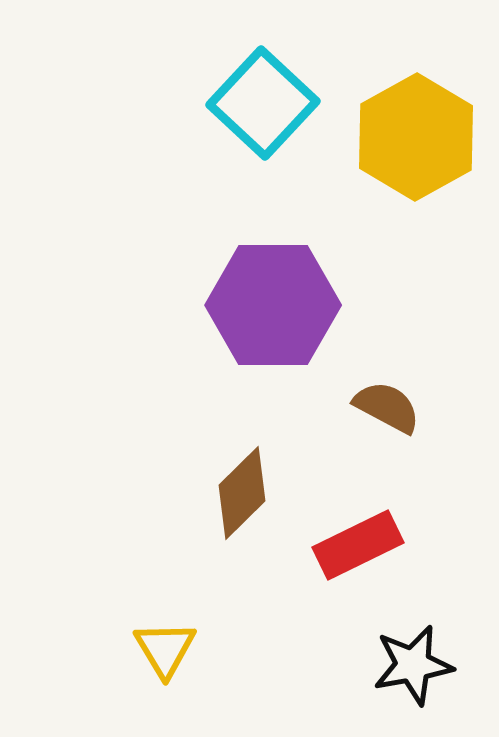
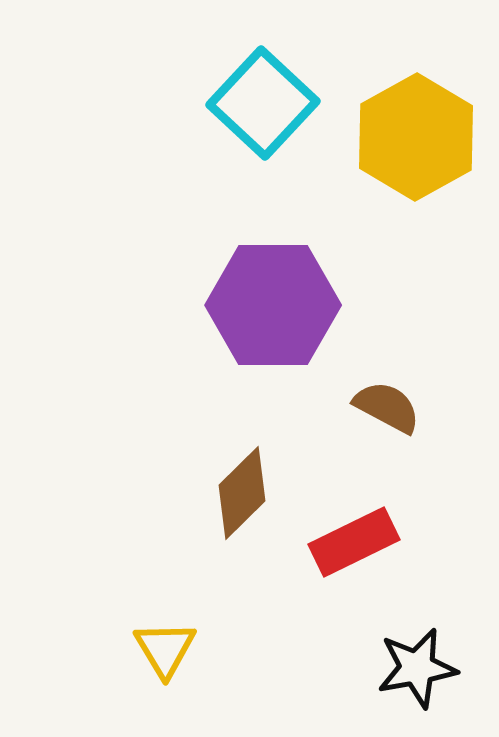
red rectangle: moved 4 px left, 3 px up
black star: moved 4 px right, 3 px down
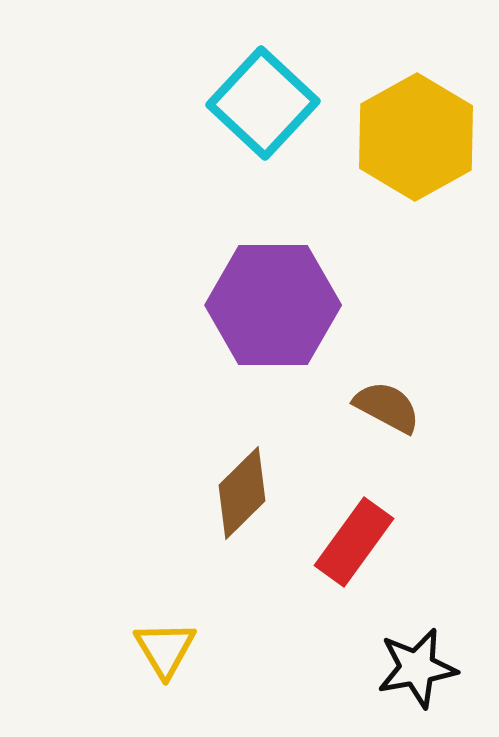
red rectangle: rotated 28 degrees counterclockwise
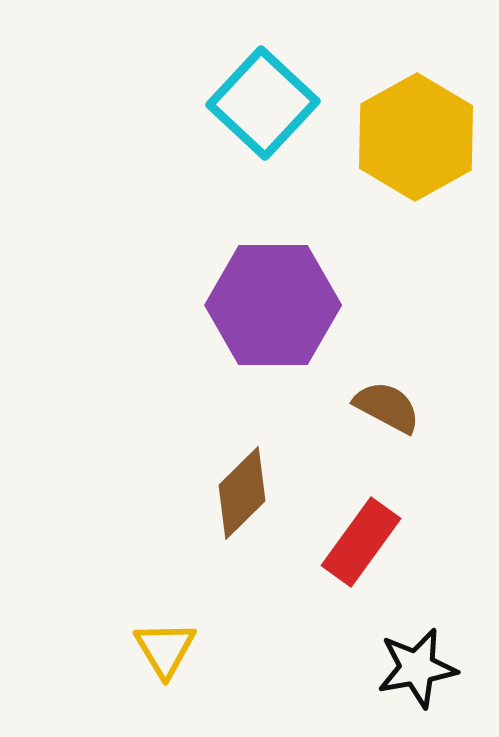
red rectangle: moved 7 px right
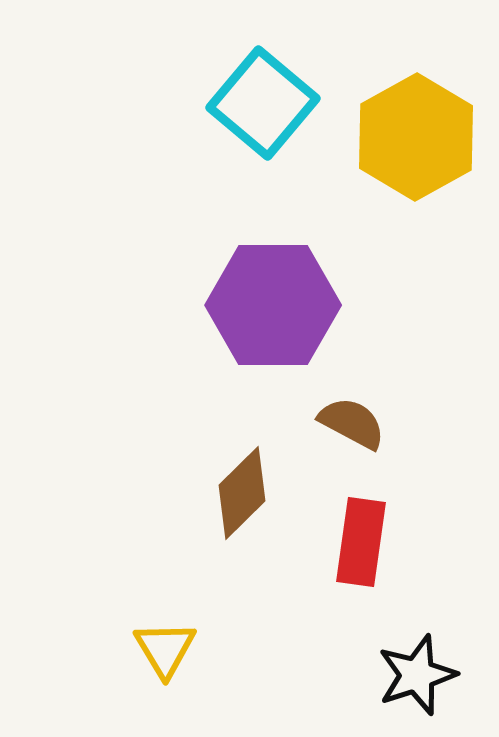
cyan square: rotated 3 degrees counterclockwise
brown semicircle: moved 35 px left, 16 px down
red rectangle: rotated 28 degrees counterclockwise
black star: moved 7 px down; rotated 8 degrees counterclockwise
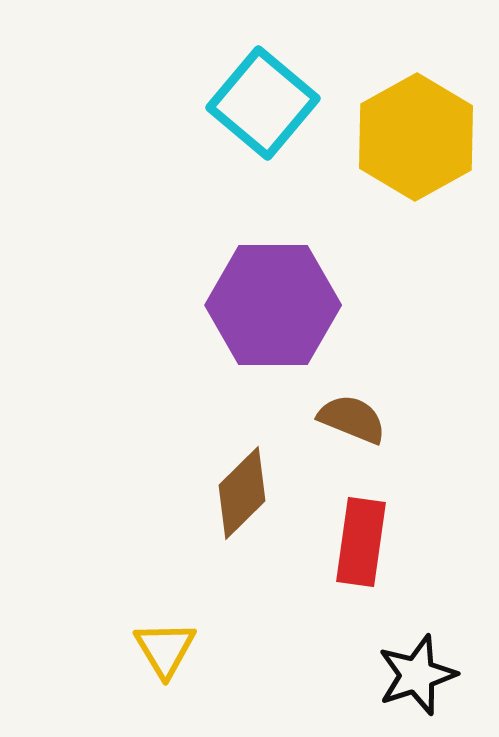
brown semicircle: moved 4 px up; rotated 6 degrees counterclockwise
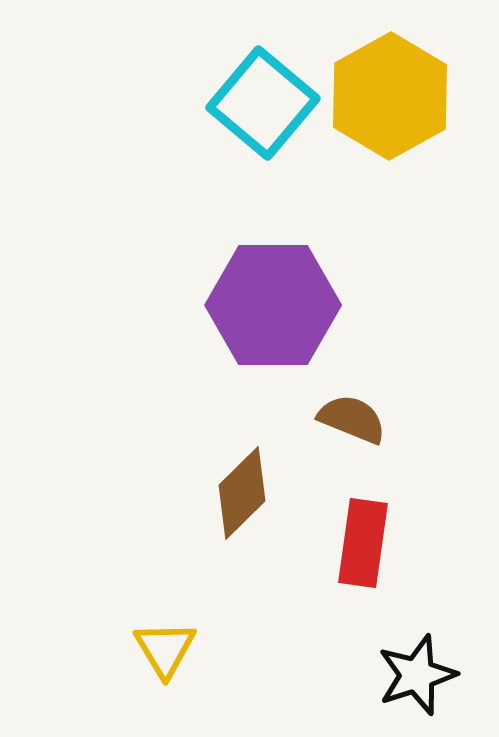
yellow hexagon: moved 26 px left, 41 px up
red rectangle: moved 2 px right, 1 px down
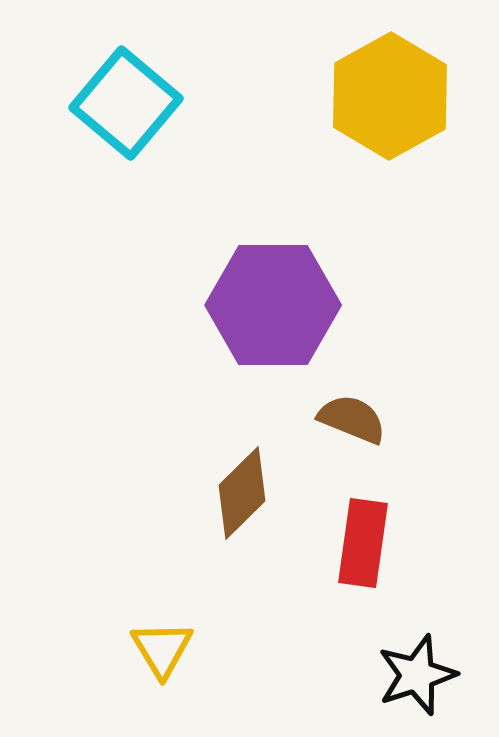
cyan square: moved 137 px left
yellow triangle: moved 3 px left
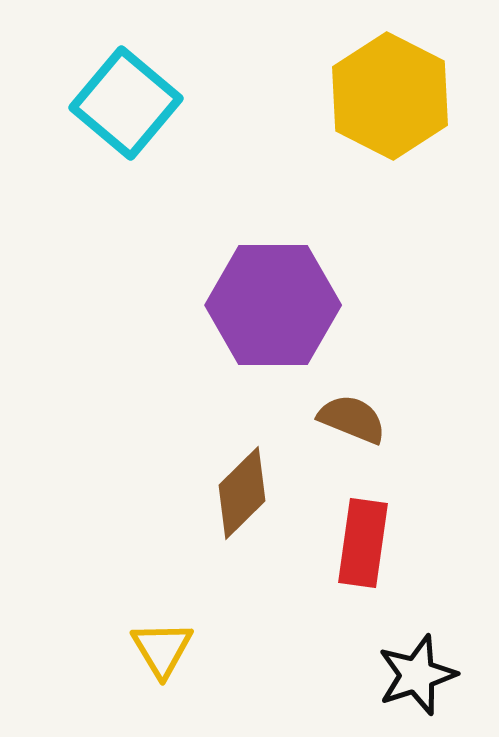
yellow hexagon: rotated 4 degrees counterclockwise
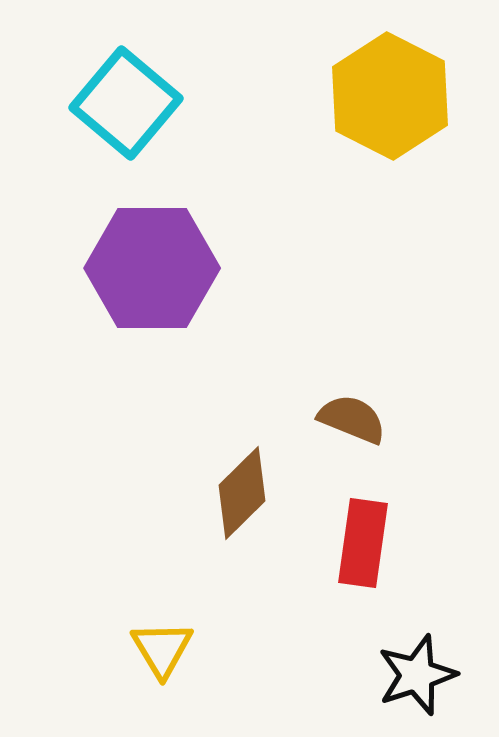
purple hexagon: moved 121 px left, 37 px up
